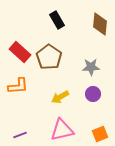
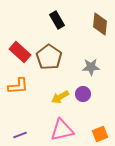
purple circle: moved 10 px left
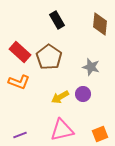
gray star: rotated 18 degrees clockwise
orange L-shape: moved 1 px right, 4 px up; rotated 25 degrees clockwise
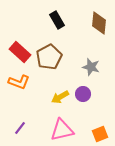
brown diamond: moved 1 px left, 1 px up
brown pentagon: rotated 10 degrees clockwise
purple line: moved 7 px up; rotated 32 degrees counterclockwise
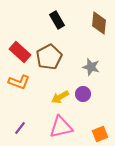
pink triangle: moved 1 px left, 3 px up
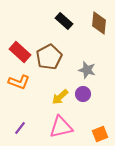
black rectangle: moved 7 px right, 1 px down; rotated 18 degrees counterclockwise
gray star: moved 4 px left, 3 px down
yellow arrow: rotated 12 degrees counterclockwise
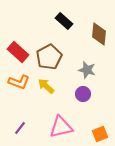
brown diamond: moved 11 px down
red rectangle: moved 2 px left
yellow arrow: moved 14 px left, 11 px up; rotated 84 degrees clockwise
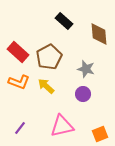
brown diamond: rotated 10 degrees counterclockwise
gray star: moved 1 px left, 1 px up
pink triangle: moved 1 px right, 1 px up
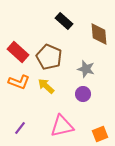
brown pentagon: rotated 20 degrees counterclockwise
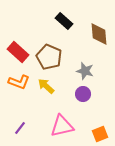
gray star: moved 1 px left, 2 px down
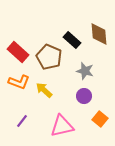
black rectangle: moved 8 px right, 19 px down
yellow arrow: moved 2 px left, 4 px down
purple circle: moved 1 px right, 2 px down
purple line: moved 2 px right, 7 px up
orange square: moved 15 px up; rotated 28 degrees counterclockwise
